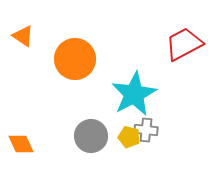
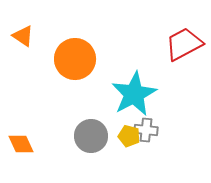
yellow pentagon: moved 1 px up
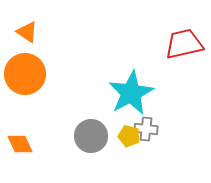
orange triangle: moved 4 px right, 4 px up
red trapezoid: rotated 15 degrees clockwise
orange circle: moved 50 px left, 15 px down
cyan star: moved 3 px left, 1 px up
gray cross: moved 1 px up
orange diamond: moved 1 px left
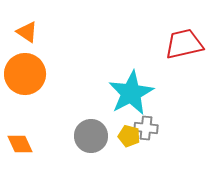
gray cross: moved 1 px up
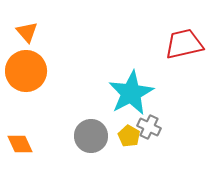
orange triangle: rotated 15 degrees clockwise
orange circle: moved 1 px right, 3 px up
gray cross: moved 3 px right, 1 px up; rotated 20 degrees clockwise
yellow pentagon: rotated 15 degrees clockwise
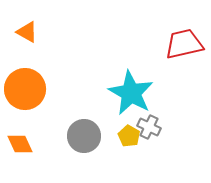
orange triangle: rotated 20 degrees counterclockwise
orange circle: moved 1 px left, 18 px down
cyan star: rotated 15 degrees counterclockwise
gray circle: moved 7 px left
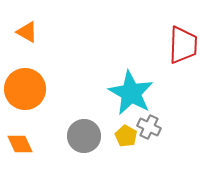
red trapezoid: moved 1 px left, 1 px down; rotated 105 degrees clockwise
yellow pentagon: moved 3 px left
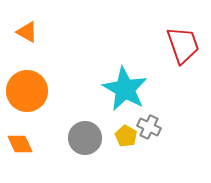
red trapezoid: rotated 21 degrees counterclockwise
orange circle: moved 2 px right, 2 px down
cyan star: moved 6 px left, 4 px up
gray circle: moved 1 px right, 2 px down
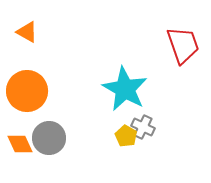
gray cross: moved 6 px left
gray circle: moved 36 px left
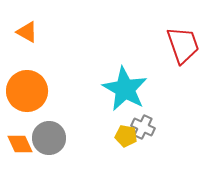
yellow pentagon: rotated 20 degrees counterclockwise
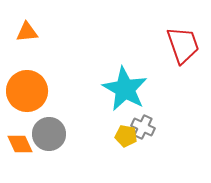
orange triangle: rotated 35 degrees counterclockwise
gray circle: moved 4 px up
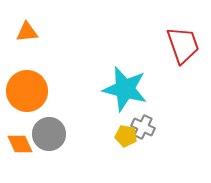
cyan star: rotated 15 degrees counterclockwise
